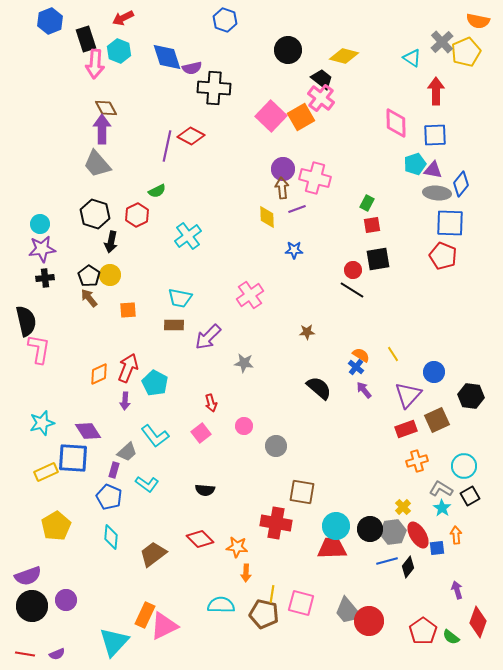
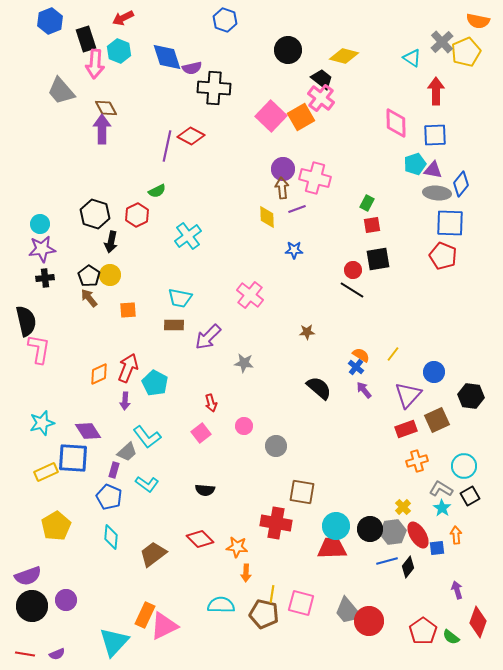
gray trapezoid at (97, 164): moved 36 px left, 73 px up
pink cross at (250, 295): rotated 16 degrees counterclockwise
yellow line at (393, 354): rotated 70 degrees clockwise
cyan L-shape at (155, 436): moved 8 px left, 1 px down
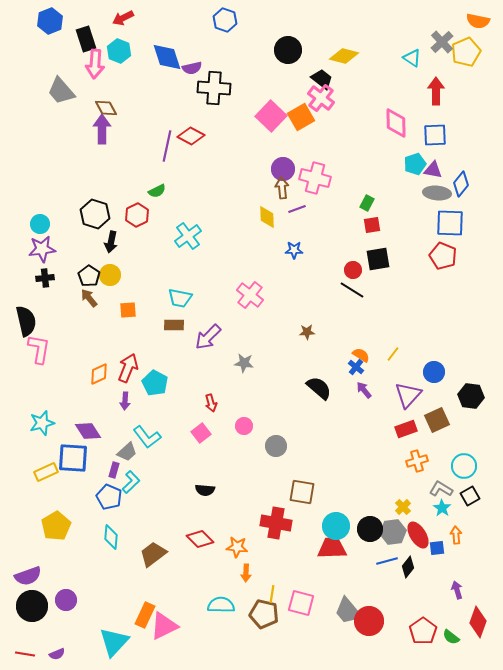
cyan L-shape at (147, 484): moved 16 px left, 2 px up; rotated 80 degrees counterclockwise
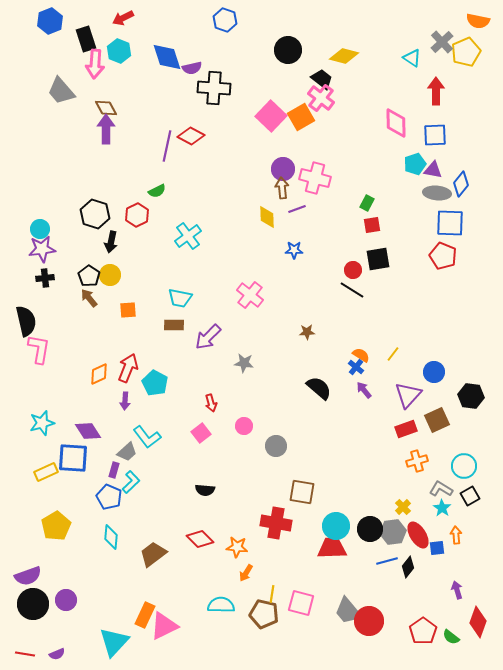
purple arrow at (102, 129): moved 4 px right
cyan circle at (40, 224): moved 5 px down
orange arrow at (246, 573): rotated 30 degrees clockwise
black circle at (32, 606): moved 1 px right, 2 px up
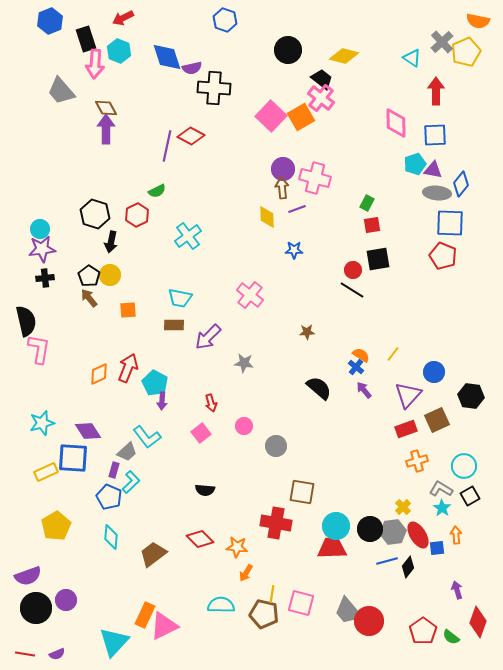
purple arrow at (125, 401): moved 37 px right
black circle at (33, 604): moved 3 px right, 4 px down
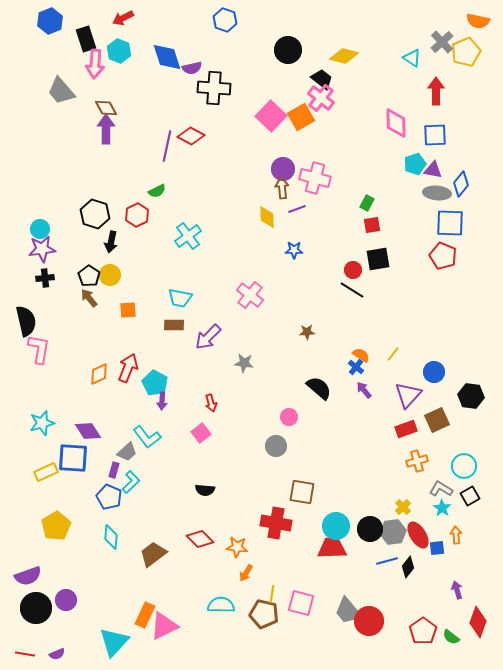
pink circle at (244, 426): moved 45 px right, 9 px up
